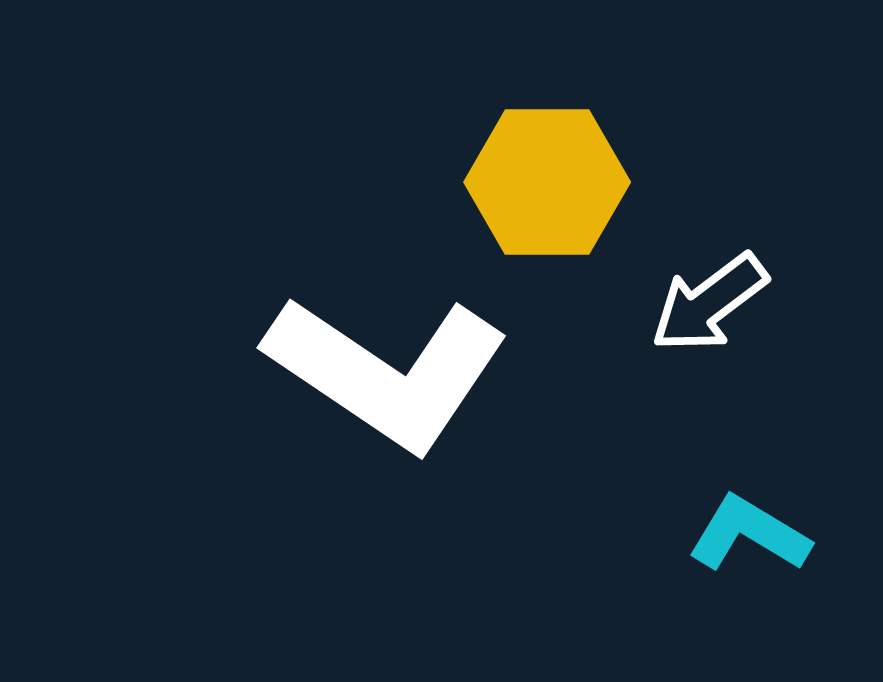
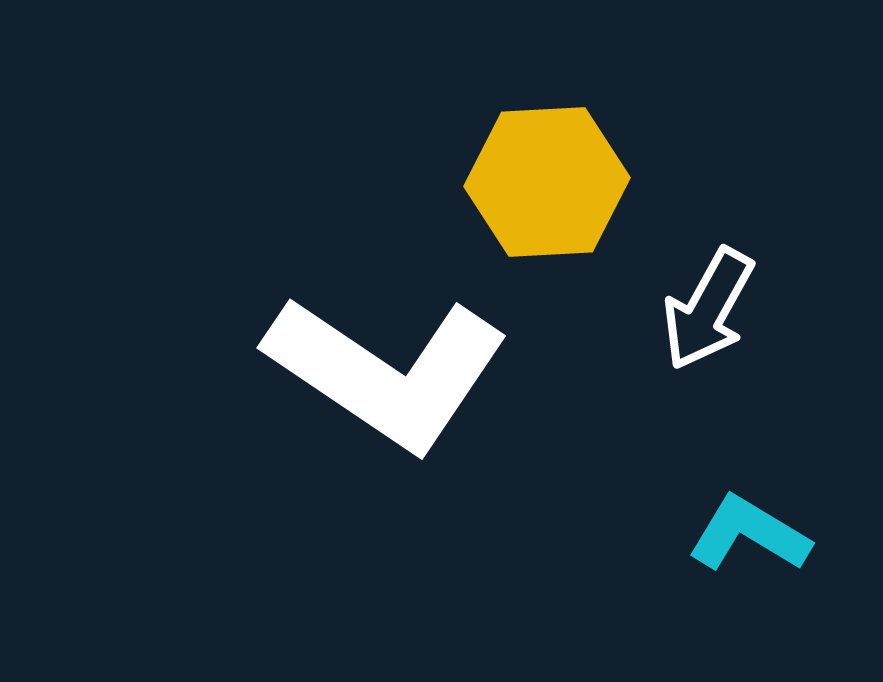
yellow hexagon: rotated 3 degrees counterclockwise
white arrow: moved 1 px left, 6 px down; rotated 24 degrees counterclockwise
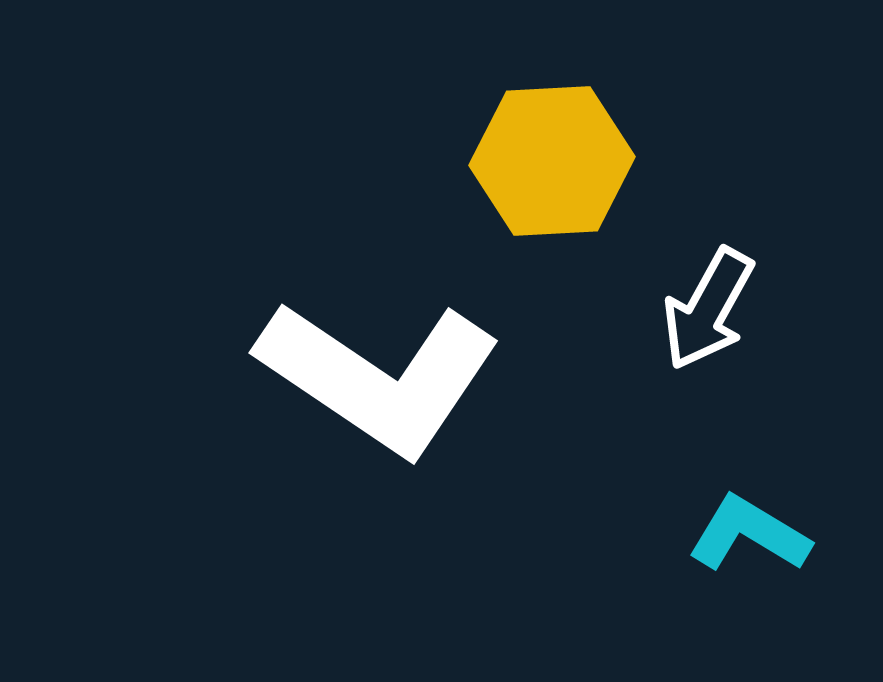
yellow hexagon: moved 5 px right, 21 px up
white L-shape: moved 8 px left, 5 px down
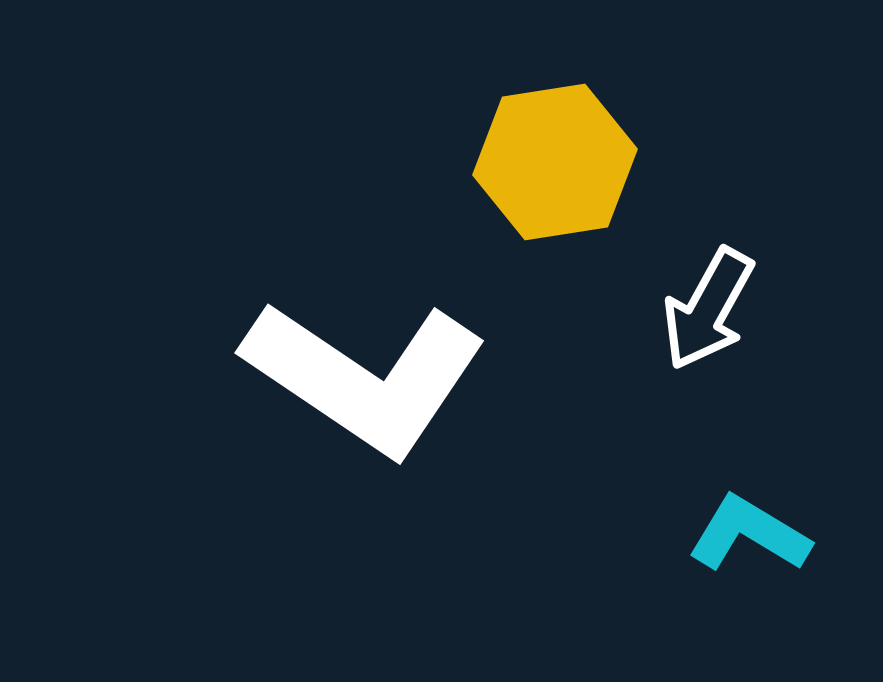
yellow hexagon: moved 3 px right, 1 px down; rotated 6 degrees counterclockwise
white L-shape: moved 14 px left
